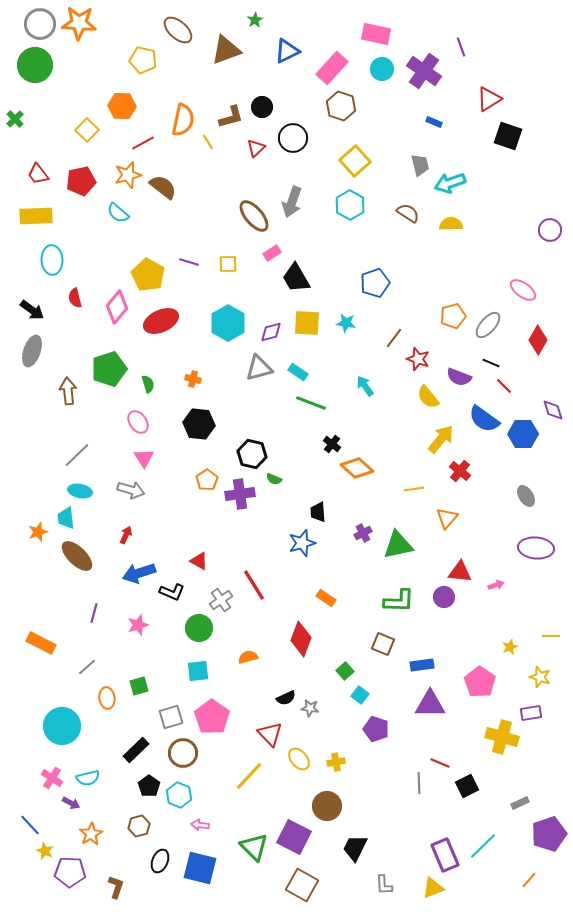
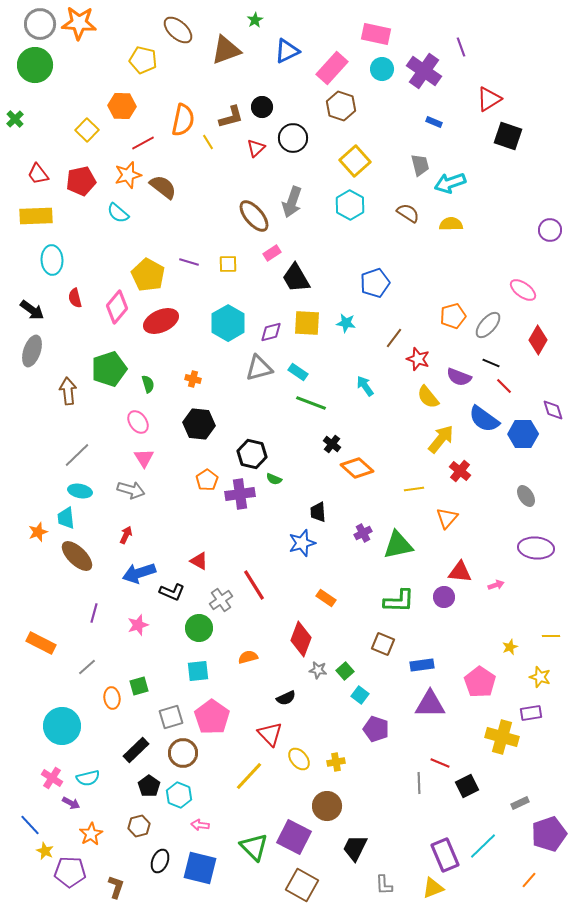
orange ellipse at (107, 698): moved 5 px right
gray star at (310, 708): moved 8 px right, 38 px up
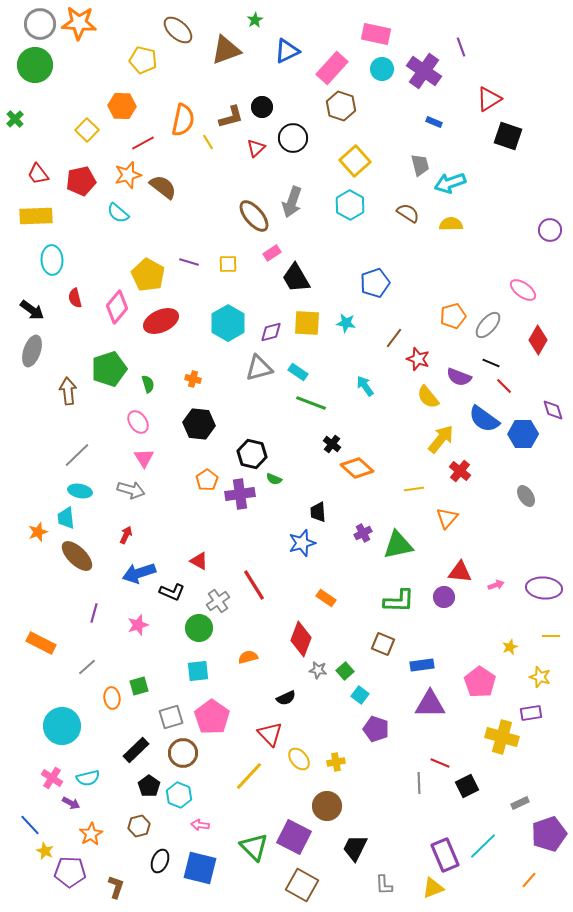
purple ellipse at (536, 548): moved 8 px right, 40 px down
gray cross at (221, 600): moved 3 px left, 1 px down
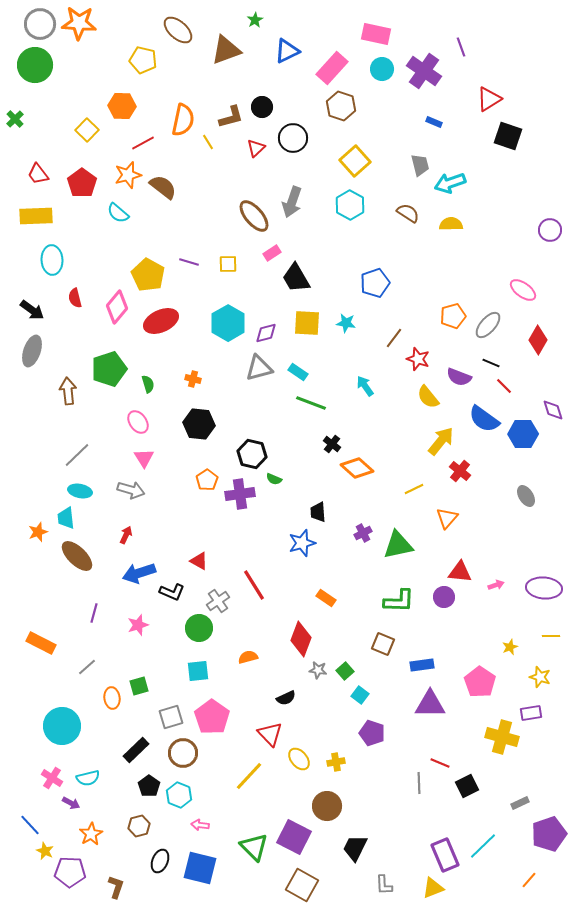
red pentagon at (81, 181): moved 1 px right, 2 px down; rotated 24 degrees counterclockwise
purple diamond at (271, 332): moved 5 px left, 1 px down
yellow arrow at (441, 439): moved 2 px down
yellow line at (414, 489): rotated 18 degrees counterclockwise
purple pentagon at (376, 729): moved 4 px left, 4 px down
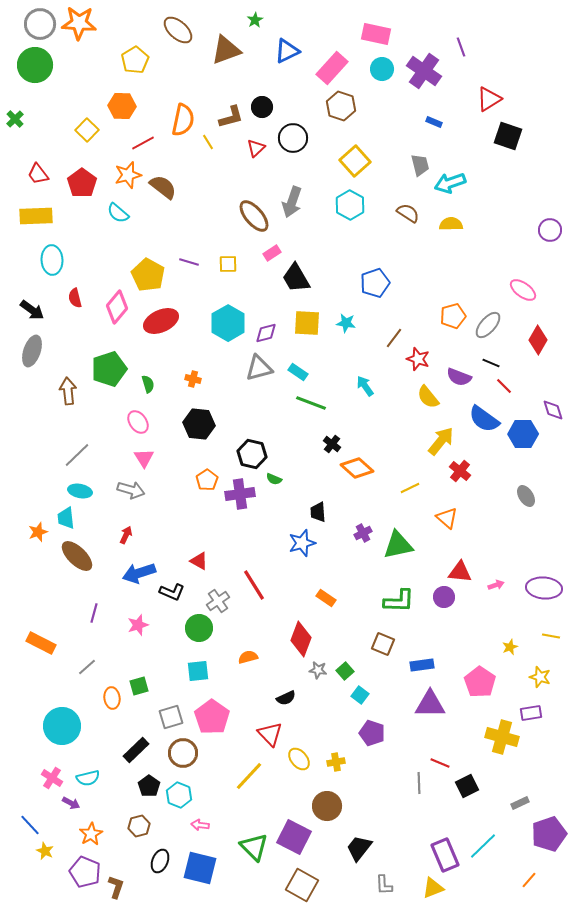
yellow pentagon at (143, 60): moved 8 px left; rotated 28 degrees clockwise
yellow line at (414, 489): moved 4 px left, 1 px up
orange triangle at (447, 518): rotated 30 degrees counterclockwise
yellow line at (551, 636): rotated 12 degrees clockwise
black trapezoid at (355, 848): moved 4 px right; rotated 12 degrees clockwise
purple pentagon at (70, 872): moved 15 px right; rotated 20 degrees clockwise
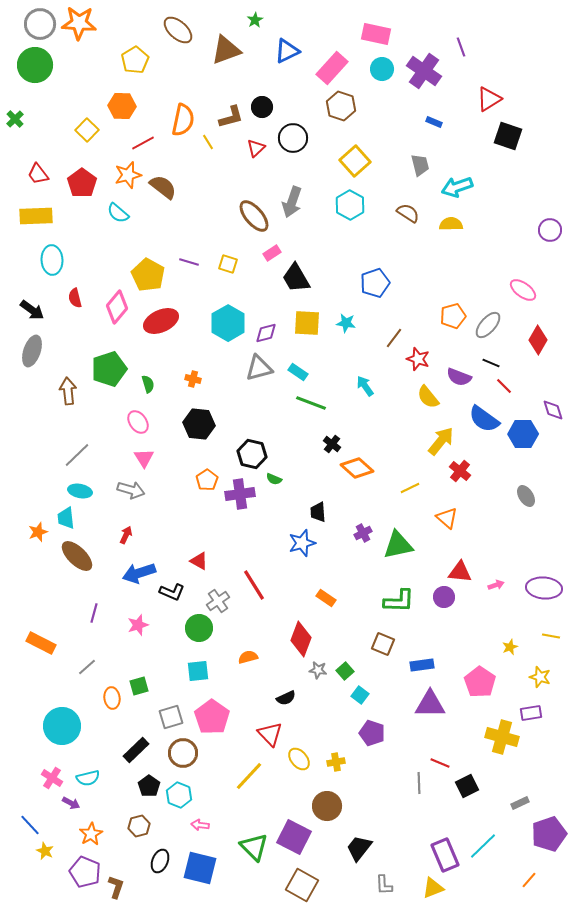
cyan arrow at (450, 183): moved 7 px right, 4 px down
yellow square at (228, 264): rotated 18 degrees clockwise
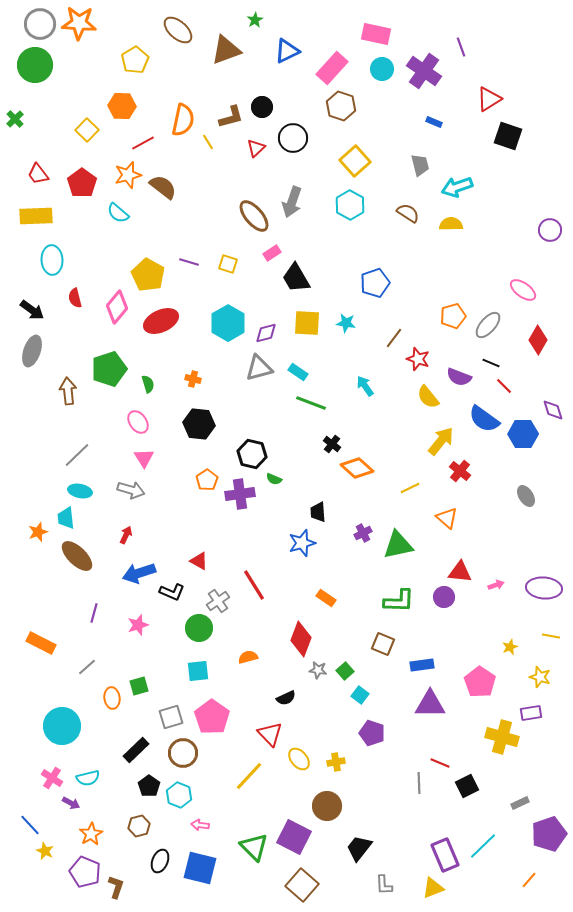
brown square at (302, 885): rotated 12 degrees clockwise
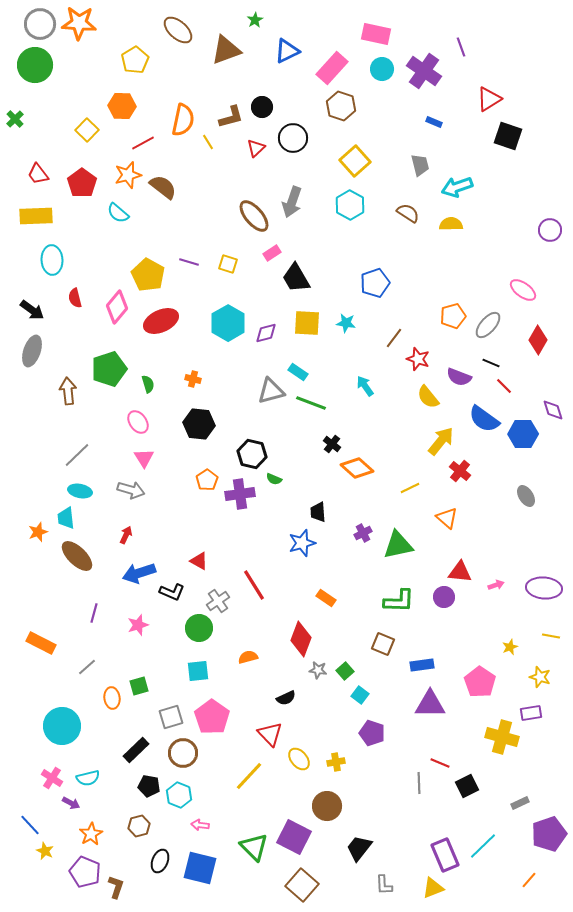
gray triangle at (259, 368): moved 12 px right, 23 px down
black pentagon at (149, 786): rotated 25 degrees counterclockwise
